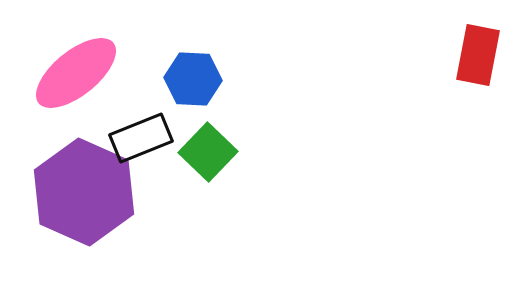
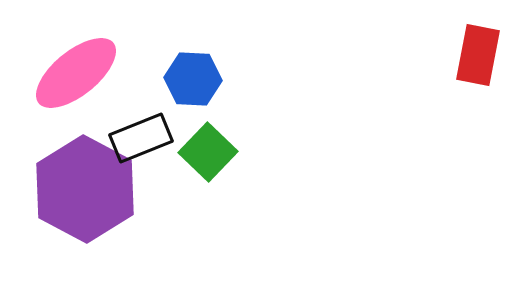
purple hexagon: moved 1 px right, 3 px up; rotated 4 degrees clockwise
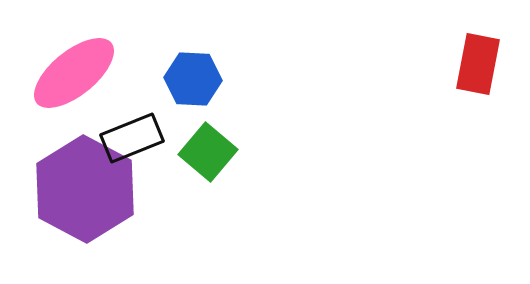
red rectangle: moved 9 px down
pink ellipse: moved 2 px left
black rectangle: moved 9 px left
green square: rotated 4 degrees counterclockwise
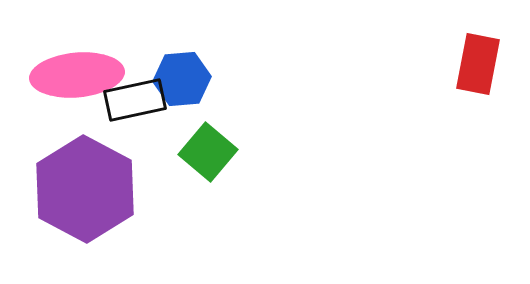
pink ellipse: moved 3 px right, 2 px down; rotated 34 degrees clockwise
blue hexagon: moved 11 px left; rotated 8 degrees counterclockwise
black rectangle: moved 3 px right, 38 px up; rotated 10 degrees clockwise
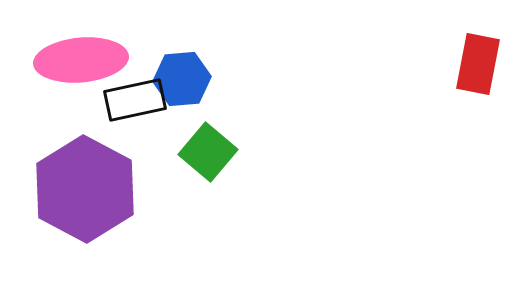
pink ellipse: moved 4 px right, 15 px up
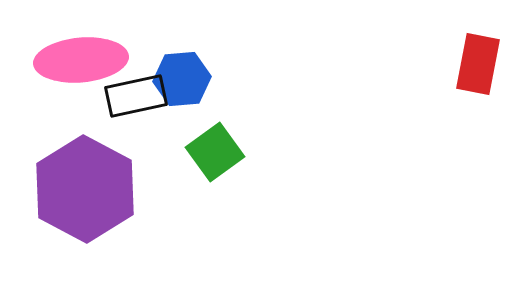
black rectangle: moved 1 px right, 4 px up
green square: moved 7 px right; rotated 14 degrees clockwise
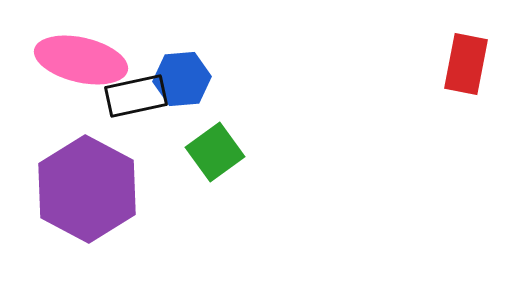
pink ellipse: rotated 18 degrees clockwise
red rectangle: moved 12 px left
purple hexagon: moved 2 px right
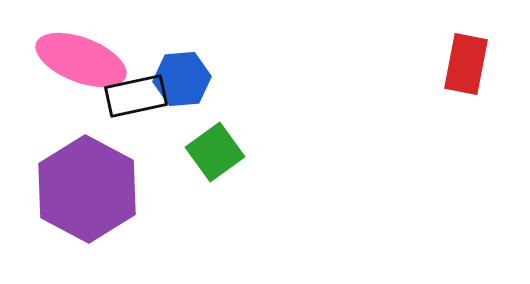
pink ellipse: rotated 8 degrees clockwise
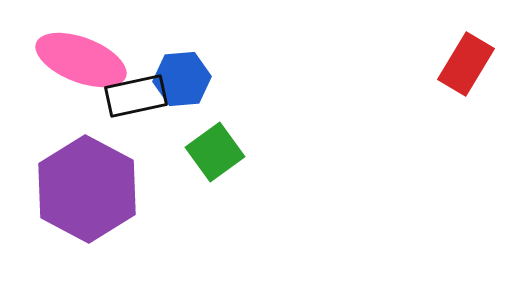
red rectangle: rotated 20 degrees clockwise
